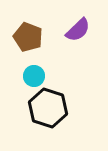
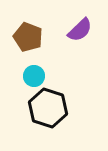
purple semicircle: moved 2 px right
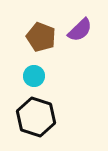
brown pentagon: moved 13 px right
black hexagon: moved 12 px left, 9 px down
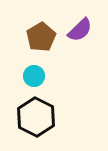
brown pentagon: rotated 20 degrees clockwise
black hexagon: rotated 9 degrees clockwise
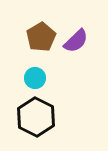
purple semicircle: moved 4 px left, 11 px down
cyan circle: moved 1 px right, 2 px down
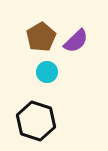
cyan circle: moved 12 px right, 6 px up
black hexagon: moved 4 px down; rotated 9 degrees counterclockwise
